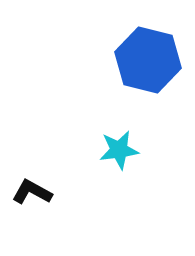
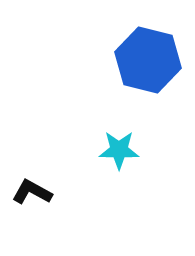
cyan star: rotated 9 degrees clockwise
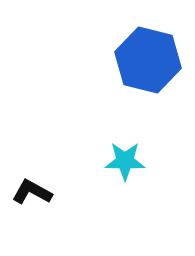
cyan star: moved 6 px right, 11 px down
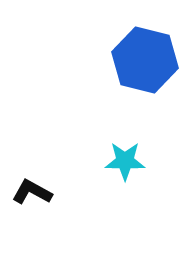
blue hexagon: moved 3 px left
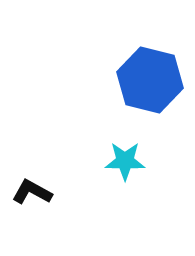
blue hexagon: moved 5 px right, 20 px down
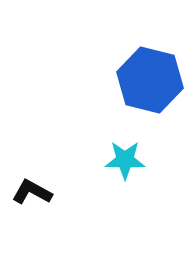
cyan star: moved 1 px up
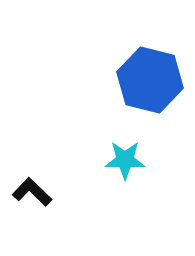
black L-shape: rotated 15 degrees clockwise
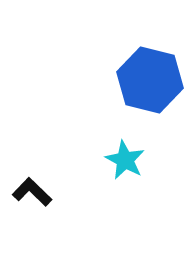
cyan star: rotated 27 degrees clockwise
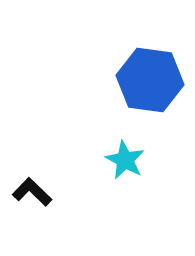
blue hexagon: rotated 6 degrees counterclockwise
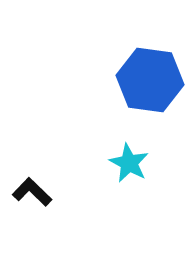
cyan star: moved 4 px right, 3 px down
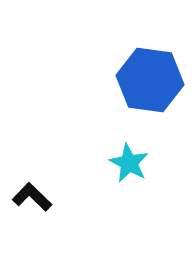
black L-shape: moved 5 px down
